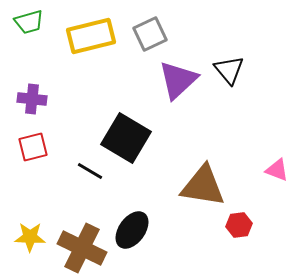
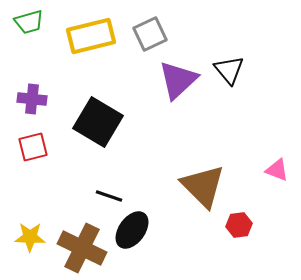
black square: moved 28 px left, 16 px up
black line: moved 19 px right, 25 px down; rotated 12 degrees counterclockwise
brown triangle: rotated 36 degrees clockwise
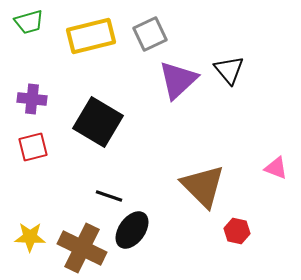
pink triangle: moved 1 px left, 2 px up
red hexagon: moved 2 px left, 6 px down; rotated 20 degrees clockwise
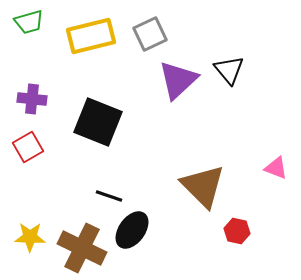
black square: rotated 9 degrees counterclockwise
red square: moved 5 px left; rotated 16 degrees counterclockwise
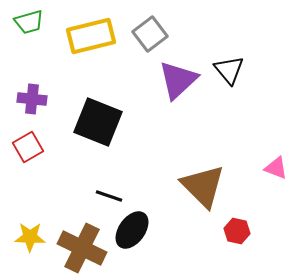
gray square: rotated 12 degrees counterclockwise
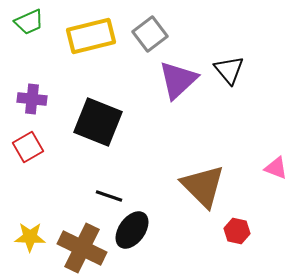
green trapezoid: rotated 8 degrees counterclockwise
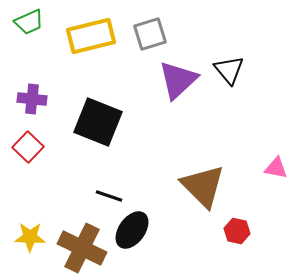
gray square: rotated 20 degrees clockwise
red square: rotated 16 degrees counterclockwise
pink triangle: rotated 10 degrees counterclockwise
